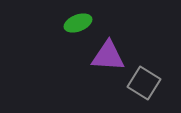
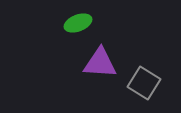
purple triangle: moved 8 px left, 7 px down
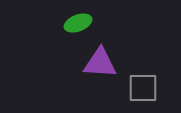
gray square: moved 1 px left, 5 px down; rotated 32 degrees counterclockwise
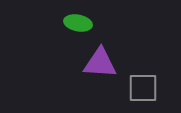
green ellipse: rotated 32 degrees clockwise
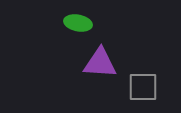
gray square: moved 1 px up
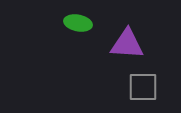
purple triangle: moved 27 px right, 19 px up
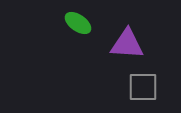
green ellipse: rotated 24 degrees clockwise
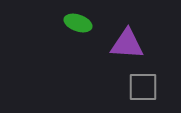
green ellipse: rotated 16 degrees counterclockwise
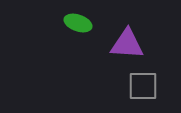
gray square: moved 1 px up
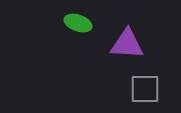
gray square: moved 2 px right, 3 px down
